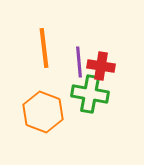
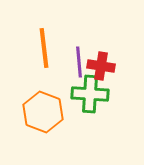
green cross: rotated 6 degrees counterclockwise
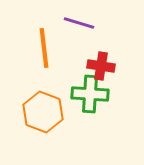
purple line: moved 39 px up; rotated 68 degrees counterclockwise
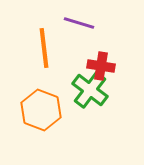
green cross: moved 4 px up; rotated 33 degrees clockwise
orange hexagon: moved 2 px left, 2 px up
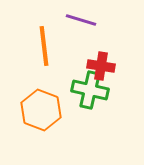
purple line: moved 2 px right, 3 px up
orange line: moved 2 px up
green cross: rotated 24 degrees counterclockwise
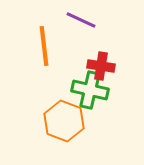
purple line: rotated 8 degrees clockwise
orange hexagon: moved 23 px right, 11 px down
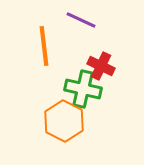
red cross: rotated 16 degrees clockwise
green cross: moved 7 px left, 1 px up
orange hexagon: rotated 6 degrees clockwise
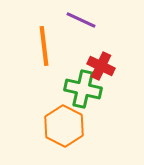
orange hexagon: moved 5 px down
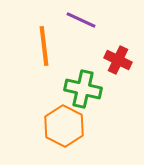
red cross: moved 17 px right, 6 px up
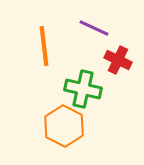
purple line: moved 13 px right, 8 px down
